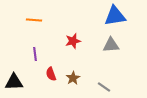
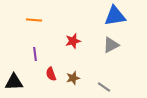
gray triangle: rotated 24 degrees counterclockwise
brown star: rotated 16 degrees clockwise
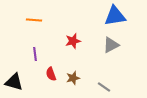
black triangle: rotated 18 degrees clockwise
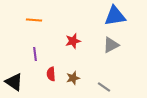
red semicircle: rotated 16 degrees clockwise
black triangle: rotated 18 degrees clockwise
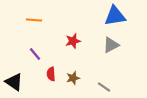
purple line: rotated 32 degrees counterclockwise
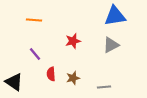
gray line: rotated 40 degrees counterclockwise
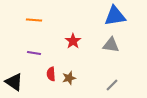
red star: rotated 21 degrees counterclockwise
gray triangle: rotated 36 degrees clockwise
purple line: moved 1 px left, 1 px up; rotated 40 degrees counterclockwise
brown star: moved 4 px left
gray line: moved 8 px right, 2 px up; rotated 40 degrees counterclockwise
